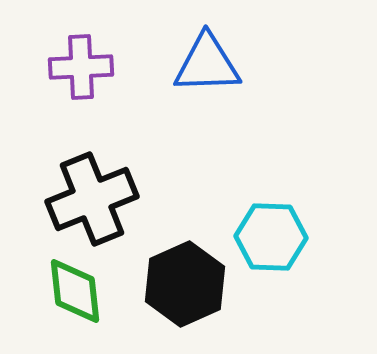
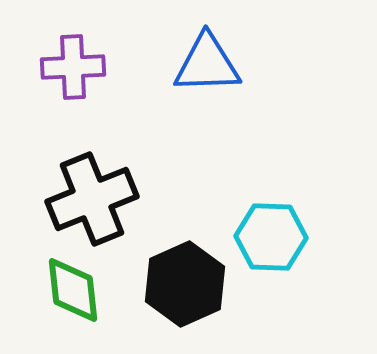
purple cross: moved 8 px left
green diamond: moved 2 px left, 1 px up
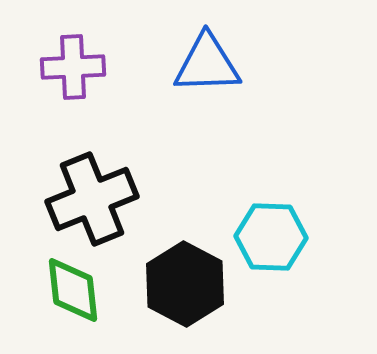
black hexagon: rotated 8 degrees counterclockwise
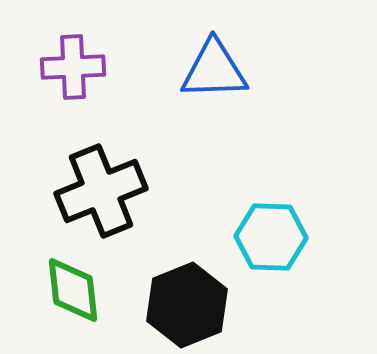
blue triangle: moved 7 px right, 6 px down
black cross: moved 9 px right, 8 px up
black hexagon: moved 2 px right, 21 px down; rotated 10 degrees clockwise
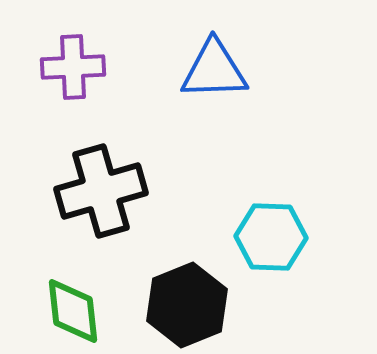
black cross: rotated 6 degrees clockwise
green diamond: moved 21 px down
